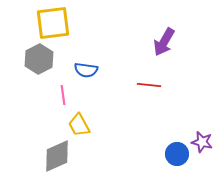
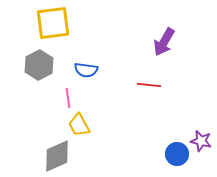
gray hexagon: moved 6 px down
pink line: moved 5 px right, 3 px down
purple star: moved 1 px left, 1 px up
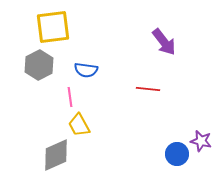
yellow square: moved 4 px down
purple arrow: rotated 68 degrees counterclockwise
red line: moved 1 px left, 4 px down
pink line: moved 2 px right, 1 px up
gray diamond: moved 1 px left, 1 px up
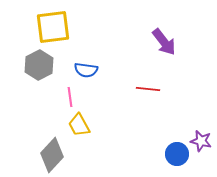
gray diamond: moved 4 px left; rotated 24 degrees counterclockwise
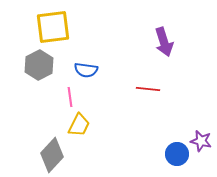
purple arrow: rotated 20 degrees clockwise
yellow trapezoid: rotated 125 degrees counterclockwise
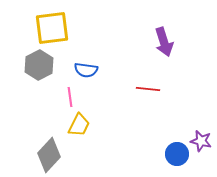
yellow square: moved 1 px left, 1 px down
gray diamond: moved 3 px left
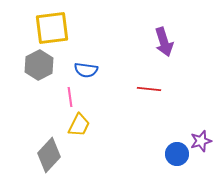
red line: moved 1 px right
purple star: rotated 30 degrees counterclockwise
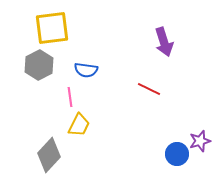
red line: rotated 20 degrees clockwise
purple star: moved 1 px left
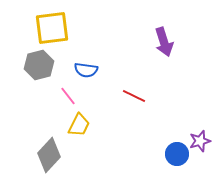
gray hexagon: rotated 12 degrees clockwise
red line: moved 15 px left, 7 px down
pink line: moved 2 px left, 1 px up; rotated 30 degrees counterclockwise
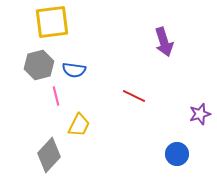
yellow square: moved 6 px up
blue semicircle: moved 12 px left
pink line: moved 12 px left; rotated 24 degrees clockwise
purple star: moved 27 px up
